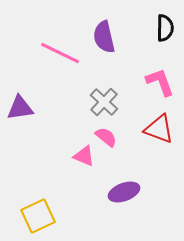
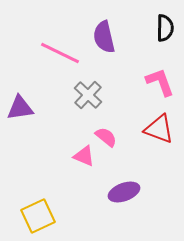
gray cross: moved 16 px left, 7 px up
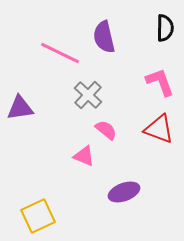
pink semicircle: moved 7 px up
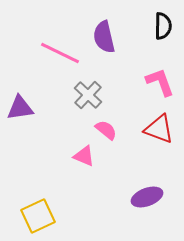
black semicircle: moved 2 px left, 2 px up
purple ellipse: moved 23 px right, 5 px down
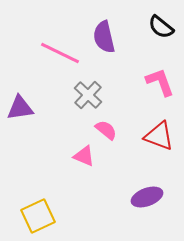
black semicircle: moved 2 px left, 1 px down; rotated 128 degrees clockwise
red triangle: moved 7 px down
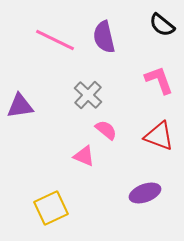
black semicircle: moved 1 px right, 2 px up
pink line: moved 5 px left, 13 px up
pink L-shape: moved 1 px left, 2 px up
purple triangle: moved 2 px up
purple ellipse: moved 2 px left, 4 px up
yellow square: moved 13 px right, 8 px up
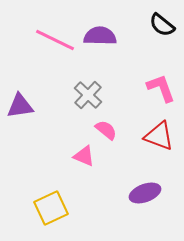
purple semicircle: moved 4 px left, 1 px up; rotated 104 degrees clockwise
pink L-shape: moved 2 px right, 8 px down
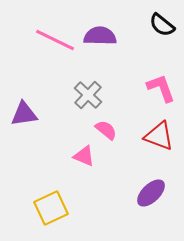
purple triangle: moved 4 px right, 8 px down
purple ellipse: moved 6 px right; rotated 24 degrees counterclockwise
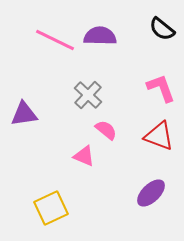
black semicircle: moved 4 px down
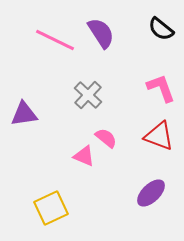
black semicircle: moved 1 px left
purple semicircle: moved 1 px right, 3 px up; rotated 56 degrees clockwise
pink semicircle: moved 8 px down
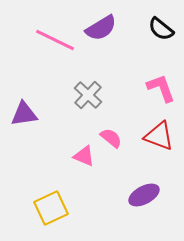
purple semicircle: moved 5 px up; rotated 92 degrees clockwise
pink semicircle: moved 5 px right
purple ellipse: moved 7 px left, 2 px down; rotated 16 degrees clockwise
